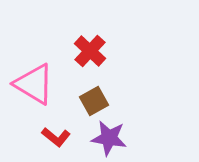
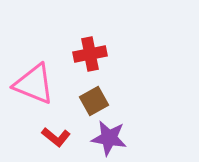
red cross: moved 3 px down; rotated 36 degrees clockwise
pink triangle: rotated 9 degrees counterclockwise
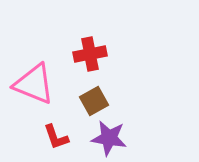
red L-shape: rotated 32 degrees clockwise
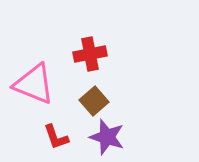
brown square: rotated 12 degrees counterclockwise
purple star: moved 2 px left, 1 px up; rotated 9 degrees clockwise
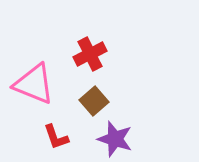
red cross: rotated 16 degrees counterclockwise
purple star: moved 8 px right, 2 px down
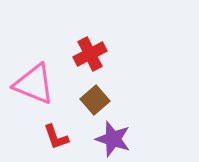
brown square: moved 1 px right, 1 px up
purple star: moved 2 px left
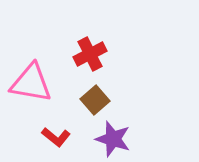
pink triangle: moved 3 px left, 1 px up; rotated 12 degrees counterclockwise
red L-shape: rotated 32 degrees counterclockwise
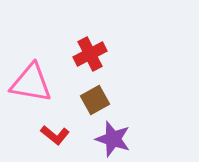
brown square: rotated 12 degrees clockwise
red L-shape: moved 1 px left, 2 px up
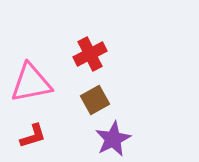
pink triangle: rotated 21 degrees counterclockwise
red L-shape: moved 22 px left, 1 px down; rotated 56 degrees counterclockwise
purple star: rotated 27 degrees clockwise
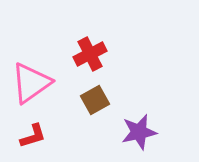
pink triangle: rotated 24 degrees counterclockwise
purple star: moved 26 px right, 7 px up; rotated 15 degrees clockwise
